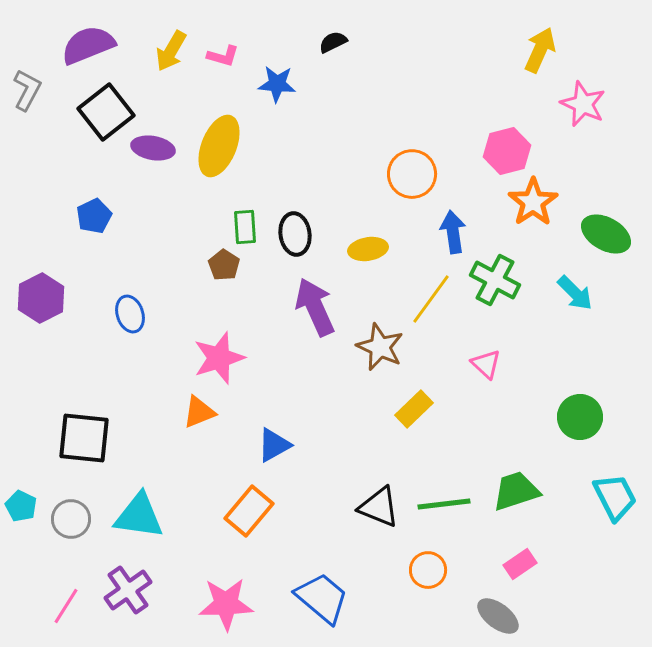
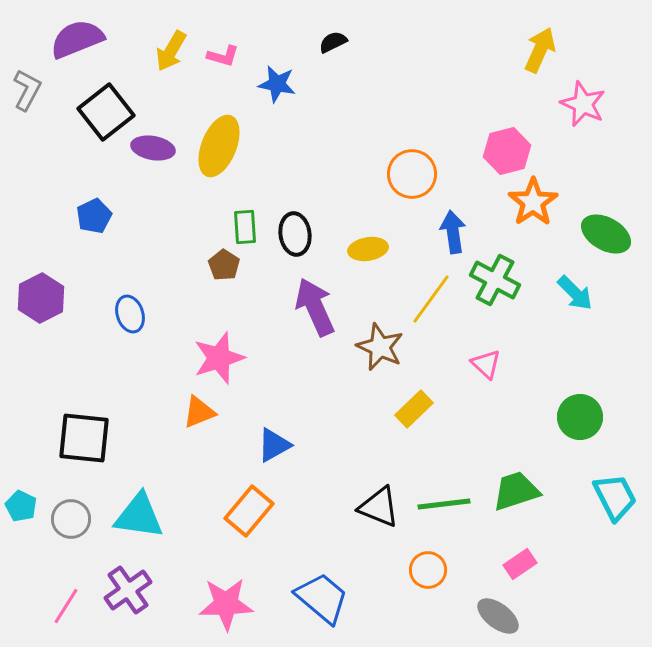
purple semicircle at (88, 45): moved 11 px left, 6 px up
blue star at (277, 84): rotated 6 degrees clockwise
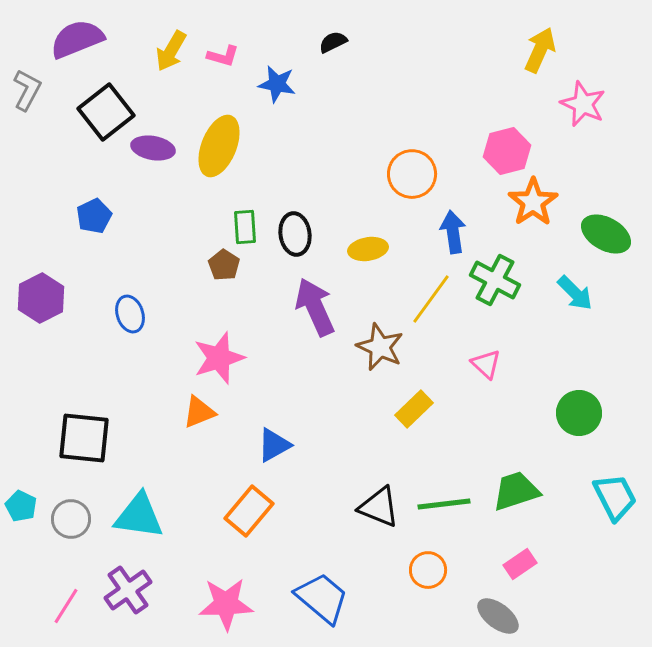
green circle at (580, 417): moved 1 px left, 4 px up
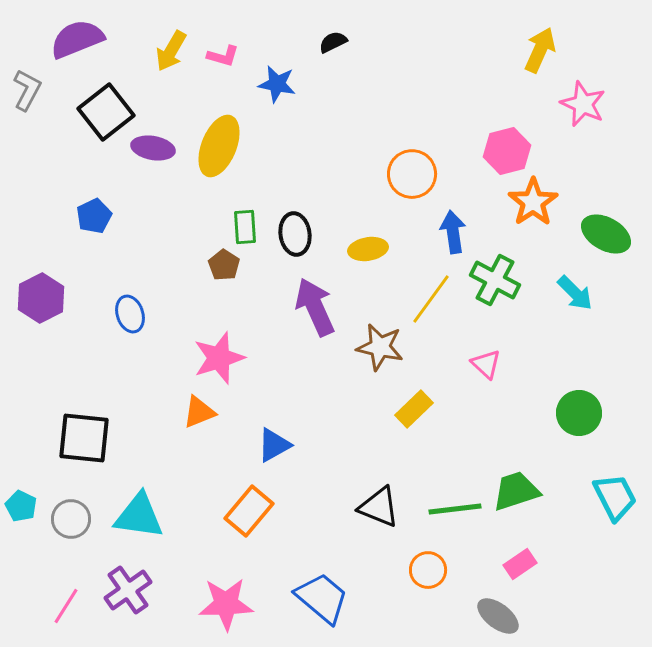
brown star at (380, 347): rotated 12 degrees counterclockwise
green line at (444, 504): moved 11 px right, 5 px down
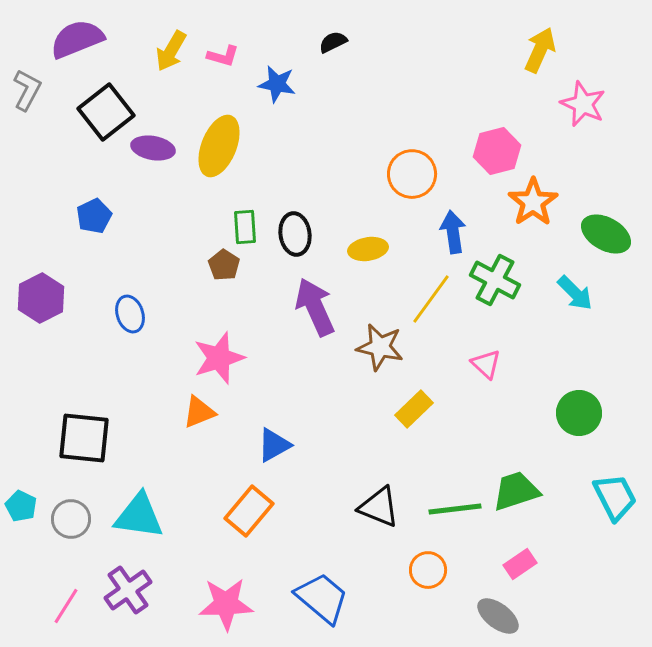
pink hexagon at (507, 151): moved 10 px left
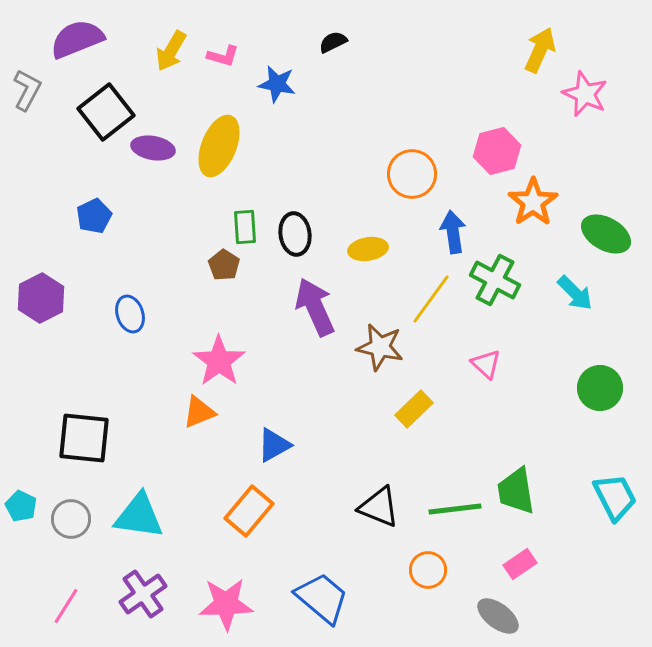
pink star at (583, 104): moved 2 px right, 10 px up
pink star at (219, 358): moved 3 px down; rotated 18 degrees counterclockwise
green circle at (579, 413): moved 21 px right, 25 px up
green trapezoid at (516, 491): rotated 81 degrees counterclockwise
purple cross at (128, 590): moved 15 px right, 4 px down
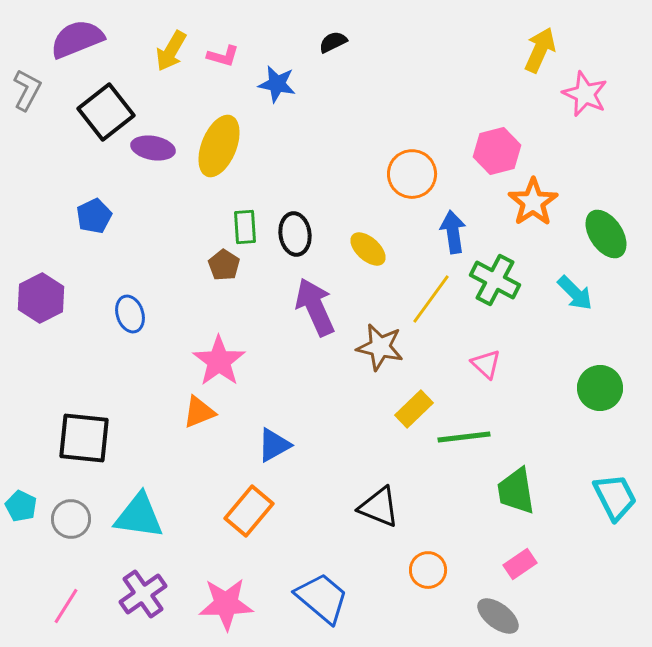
green ellipse at (606, 234): rotated 27 degrees clockwise
yellow ellipse at (368, 249): rotated 51 degrees clockwise
green line at (455, 509): moved 9 px right, 72 px up
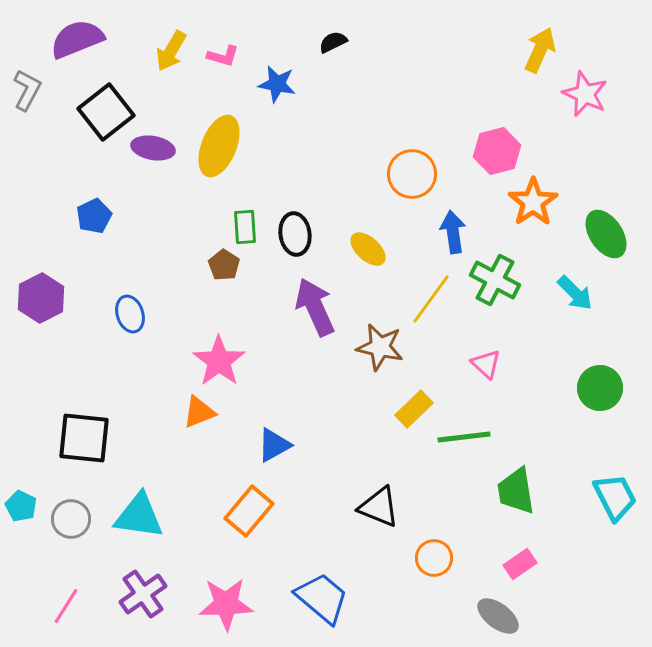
orange circle at (428, 570): moved 6 px right, 12 px up
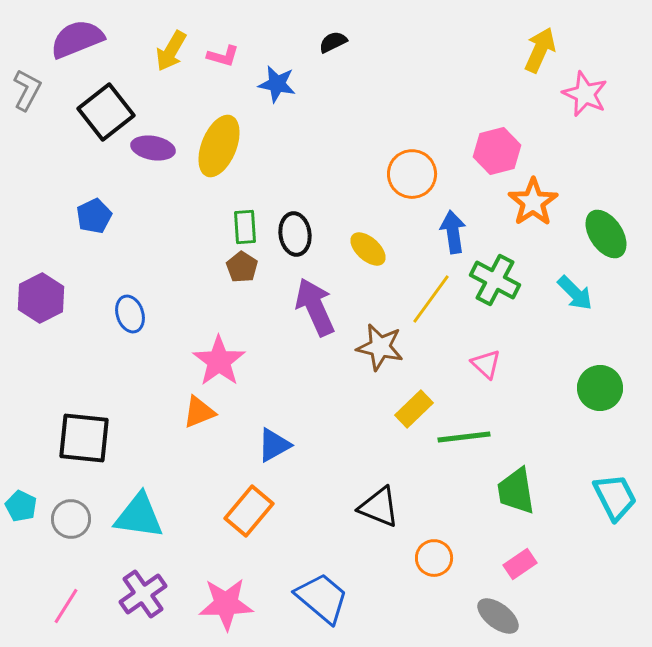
brown pentagon at (224, 265): moved 18 px right, 2 px down
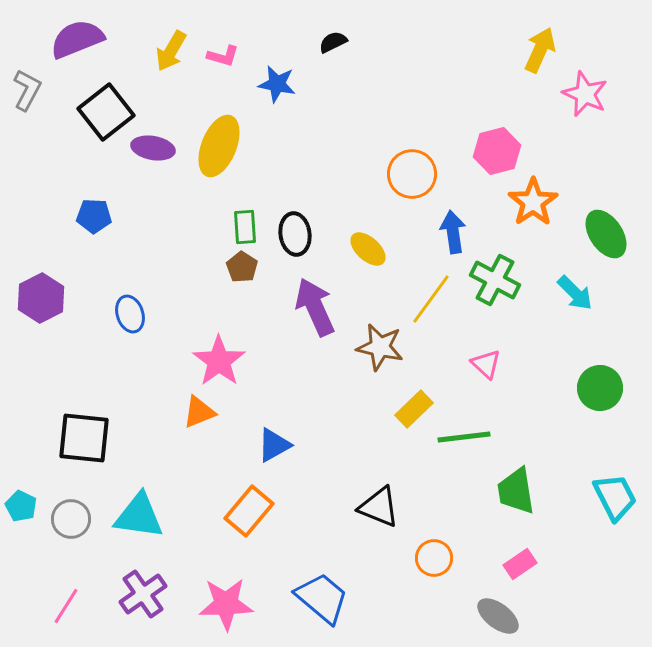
blue pentagon at (94, 216): rotated 28 degrees clockwise
